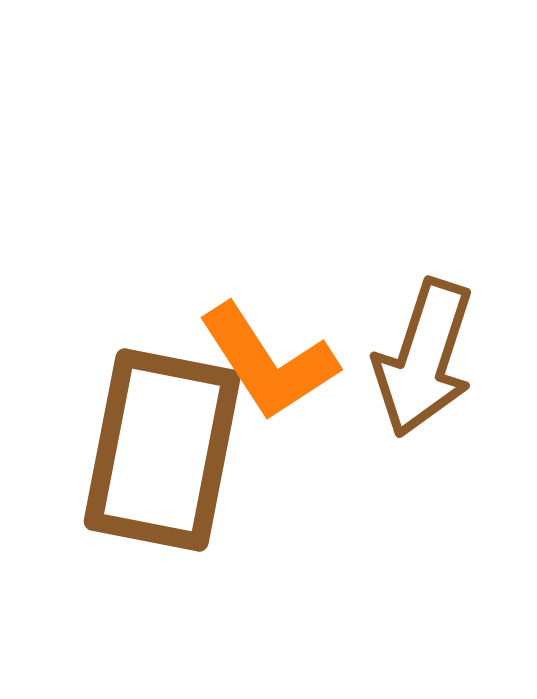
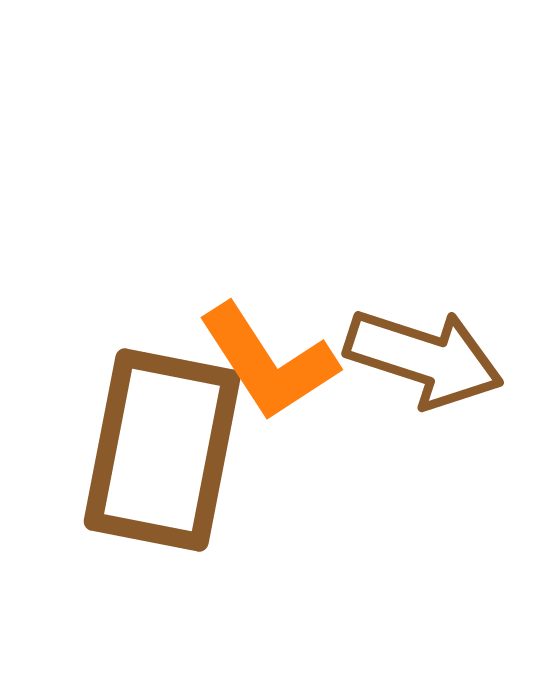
brown arrow: rotated 90 degrees counterclockwise
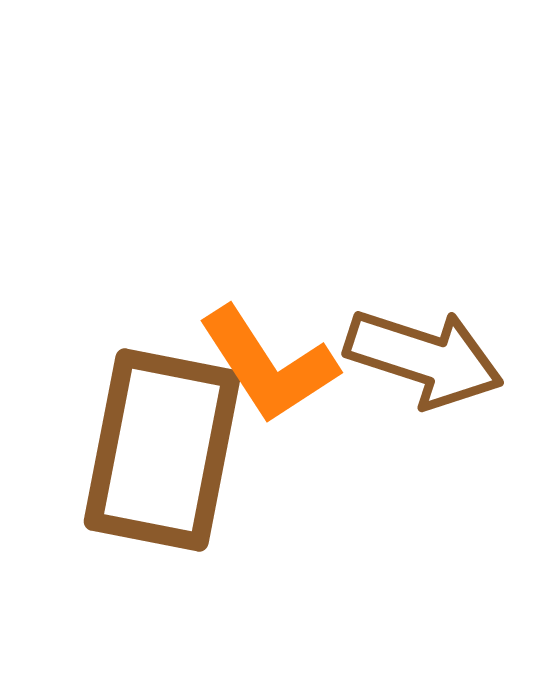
orange L-shape: moved 3 px down
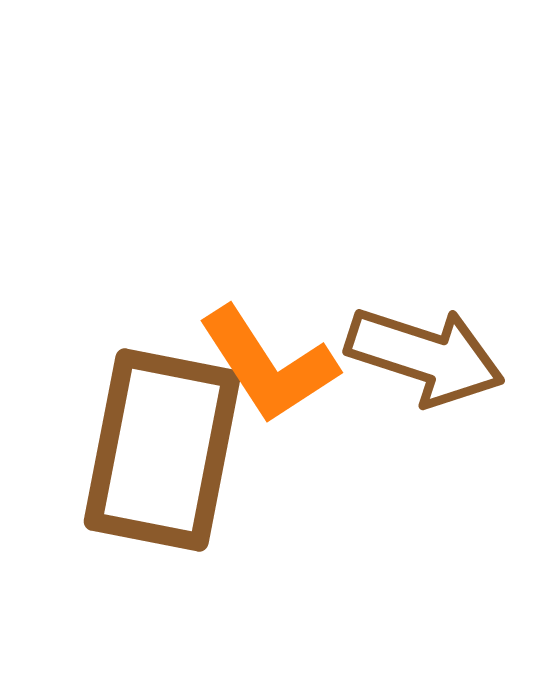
brown arrow: moved 1 px right, 2 px up
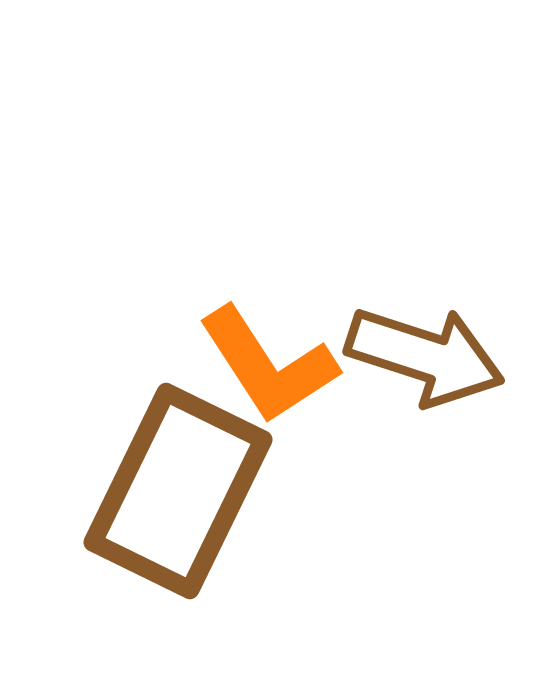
brown rectangle: moved 16 px right, 41 px down; rotated 15 degrees clockwise
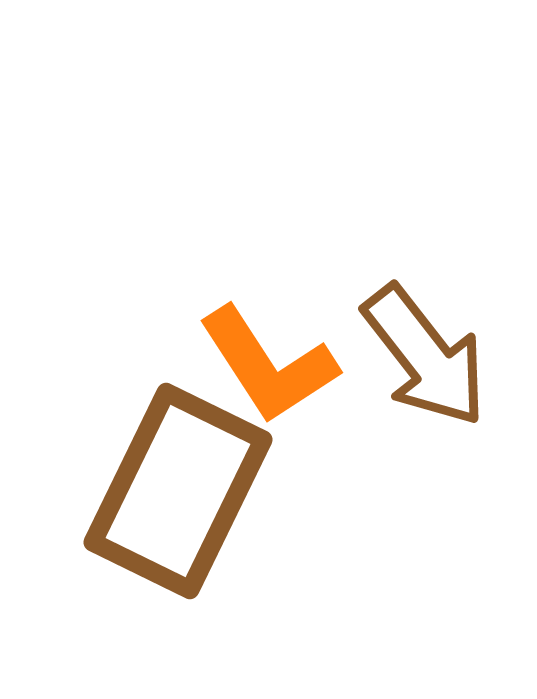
brown arrow: rotated 34 degrees clockwise
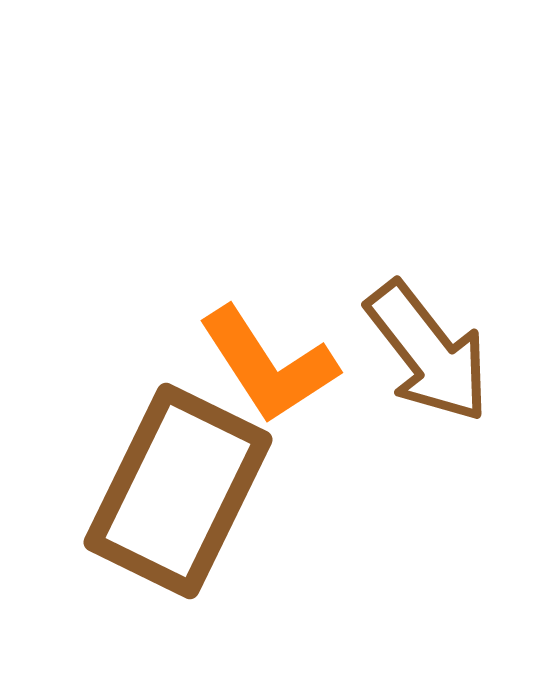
brown arrow: moved 3 px right, 4 px up
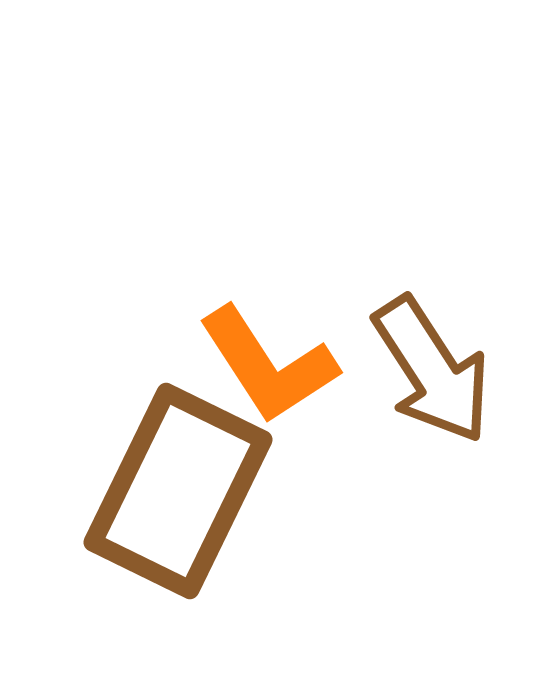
brown arrow: moved 4 px right, 18 px down; rotated 5 degrees clockwise
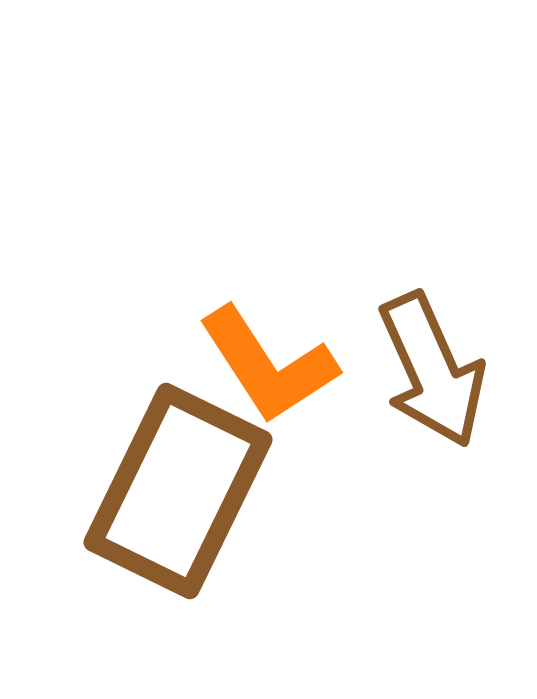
brown arrow: rotated 9 degrees clockwise
